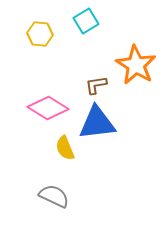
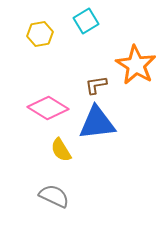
yellow hexagon: rotated 15 degrees counterclockwise
yellow semicircle: moved 4 px left, 2 px down; rotated 10 degrees counterclockwise
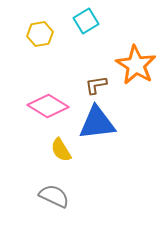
pink diamond: moved 2 px up
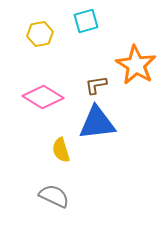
cyan square: rotated 15 degrees clockwise
pink diamond: moved 5 px left, 9 px up
yellow semicircle: rotated 15 degrees clockwise
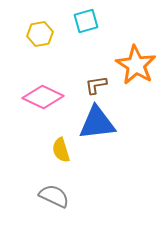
pink diamond: rotated 6 degrees counterclockwise
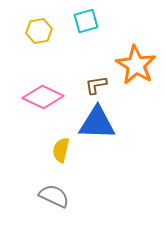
yellow hexagon: moved 1 px left, 3 px up
blue triangle: rotated 9 degrees clockwise
yellow semicircle: rotated 30 degrees clockwise
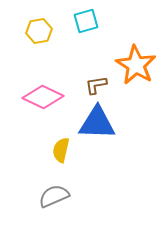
gray semicircle: rotated 48 degrees counterclockwise
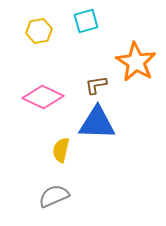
orange star: moved 3 px up
